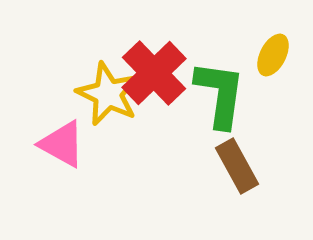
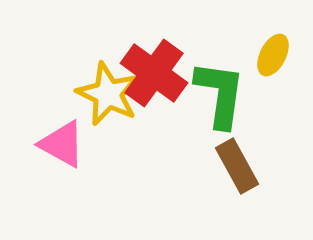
red cross: rotated 10 degrees counterclockwise
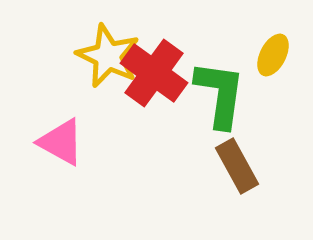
yellow star: moved 38 px up
pink triangle: moved 1 px left, 2 px up
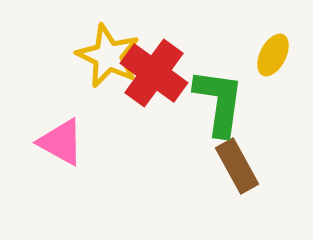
green L-shape: moved 1 px left, 8 px down
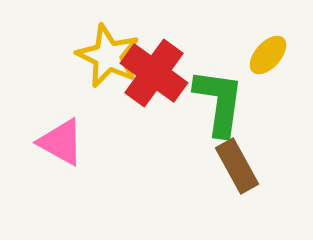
yellow ellipse: moved 5 px left; rotated 15 degrees clockwise
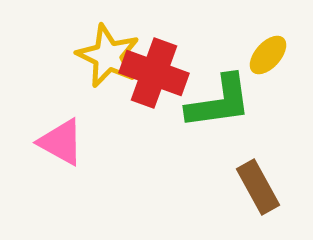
red cross: rotated 16 degrees counterclockwise
green L-shape: rotated 74 degrees clockwise
brown rectangle: moved 21 px right, 21 px down
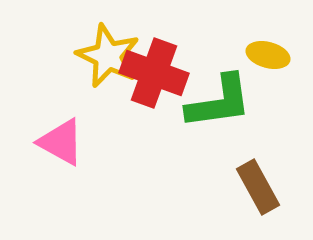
yellow ellipse: rotated 63 degrees clockwise
